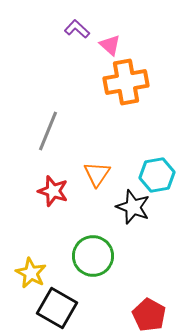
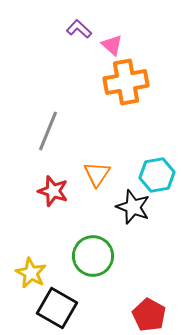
purple L-shape: moved 2 px right
pink triangle: moved 2 px right
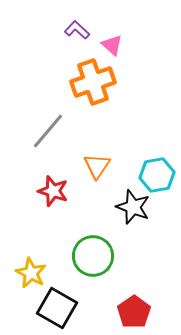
purple L-shape: moved 2 px left, 1 px down
orange cross: moved 33 px left; rotated 9 degrees counterclockwise
gray line: rotated 18 degrees clockwise
orange triangle: moved 8 px up
red pentagon: moved 15 px left, 3 px up; rotated 8 degrees clockwise
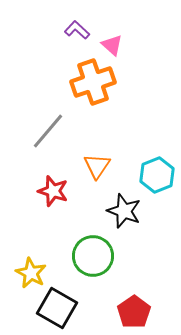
cyan hexagon: rotated 12 degrees counterclockwise
black star: moved 9 px left, 4 px down
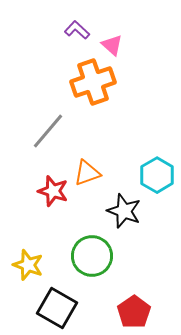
orange triangle: moved 10 px left, 7 px down; rotated 36 degrees clockwise
cyan hexagon: rotated 8 degrees counterclockwise
green circle: moved 1 px left
yellow star: moved 3 px left, 8 px up; rotated 8 degrees counterclockwise
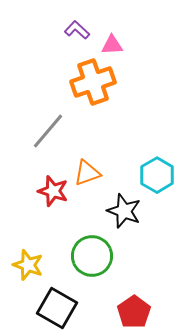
pink triangle: rotated 45 degrees counterclockwise
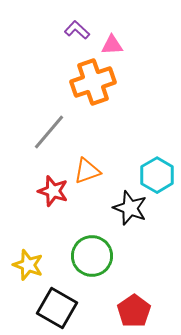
gray line: moved 1 px right, 1 px down
orange triangle: moved 2 px up
black star: moved 6 px right, 3 px up
red pentagon: moved 1 px up
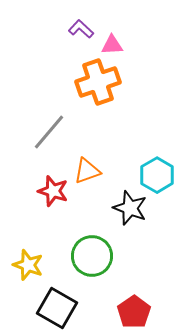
purple L-shape: moved 4 px right, 1 px up
orange cross: moved 5 px right
red pentagon: moved 1 px down
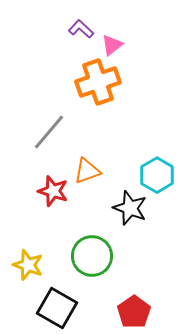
pink triangle: rotated 35 degrees counterclockwise
